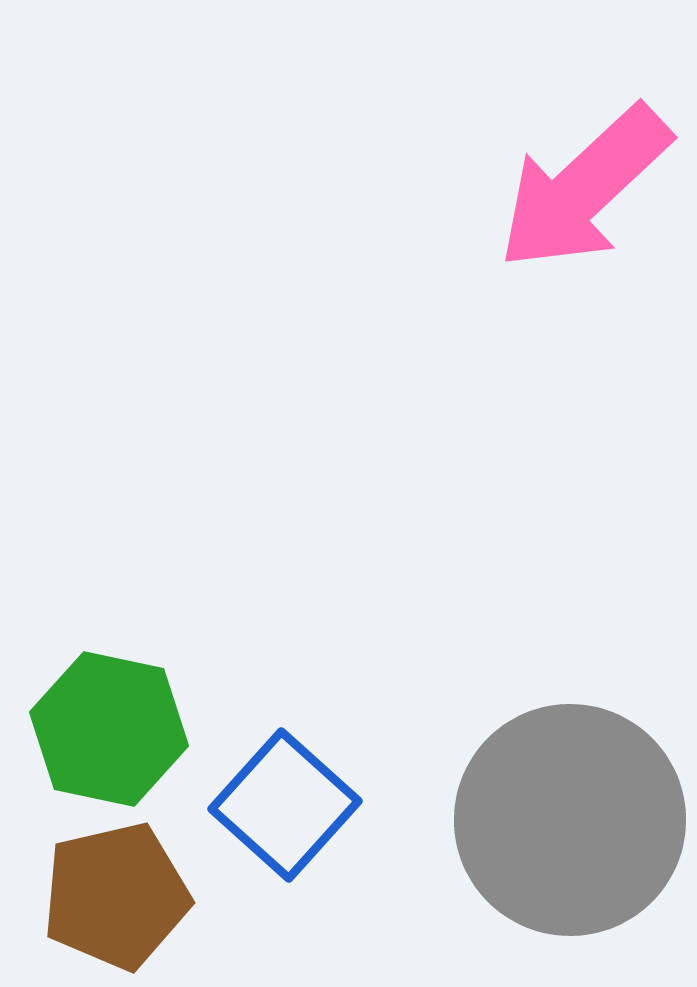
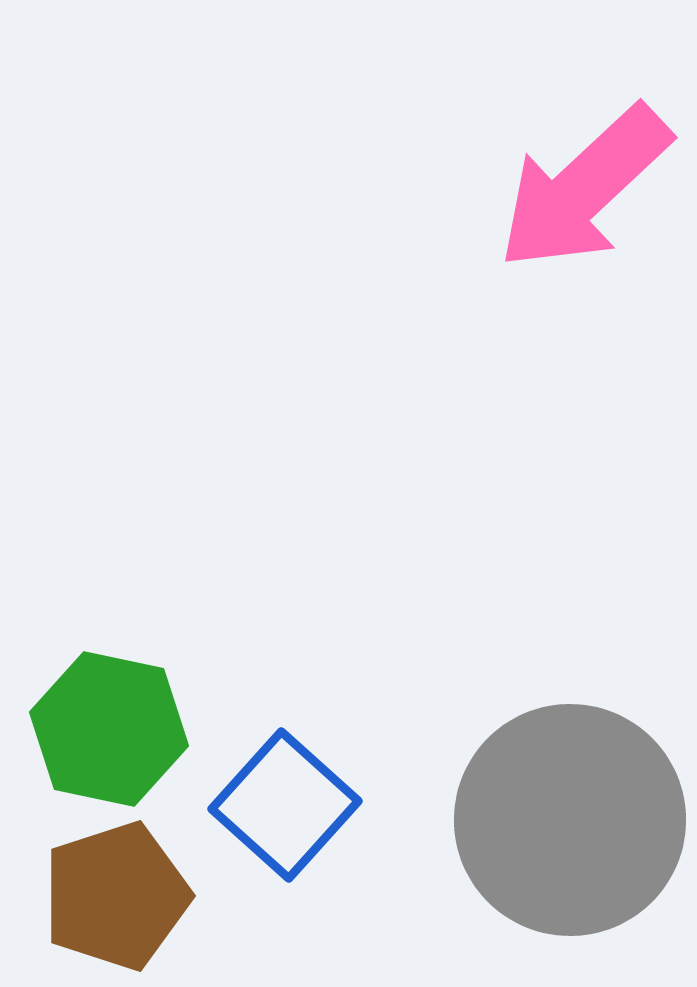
brown pentagon: rotated 5 degrees counterclockwise
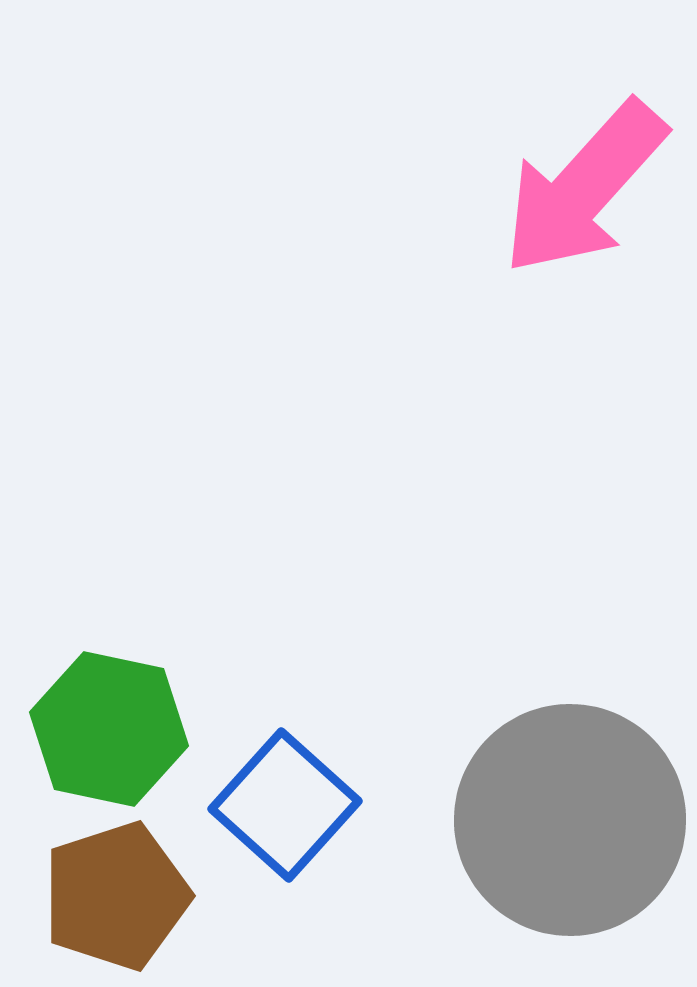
pink arrow: rotated 5 degrees counterclockwise
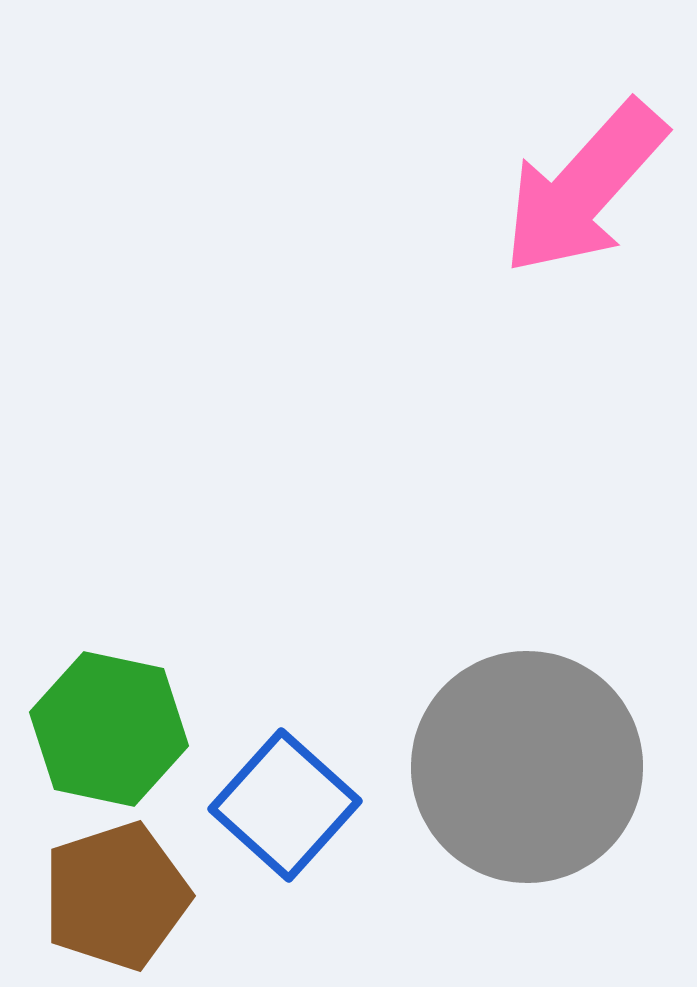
gray circle: moved 43 px left, 53 px up
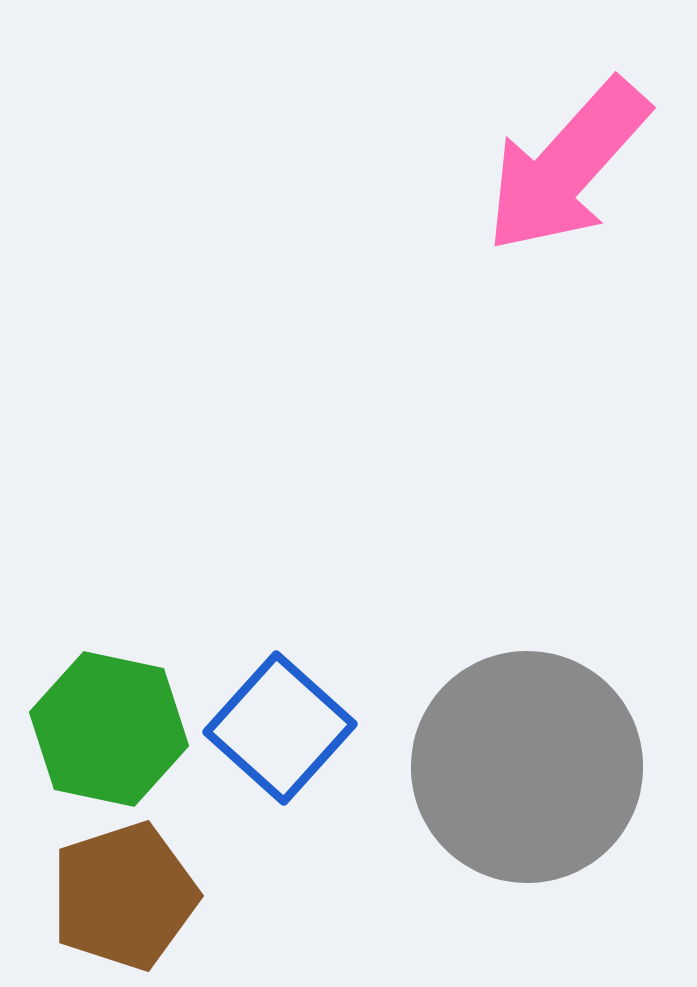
pink arrow: moved 17 px left, 22 px up
blue square: moved 5 px left, 77 px up
brown pentagon: moved 8 px right
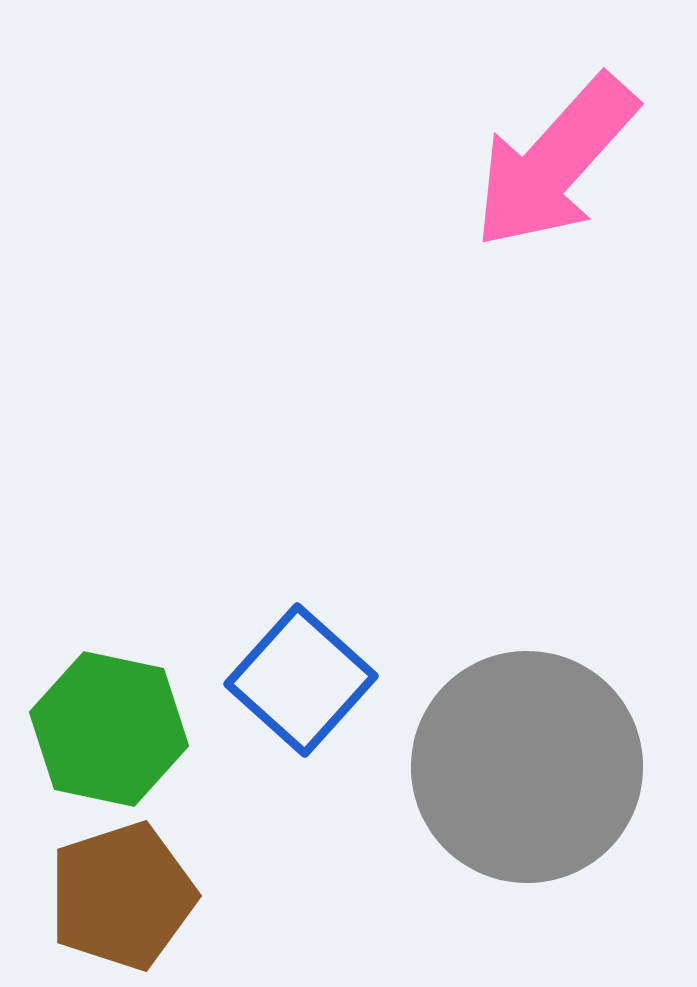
pink arrow: moved 12 px left, 4 px up
blue square: moved 21 px right, 48 px up
brown pentagon: moved 2 px left
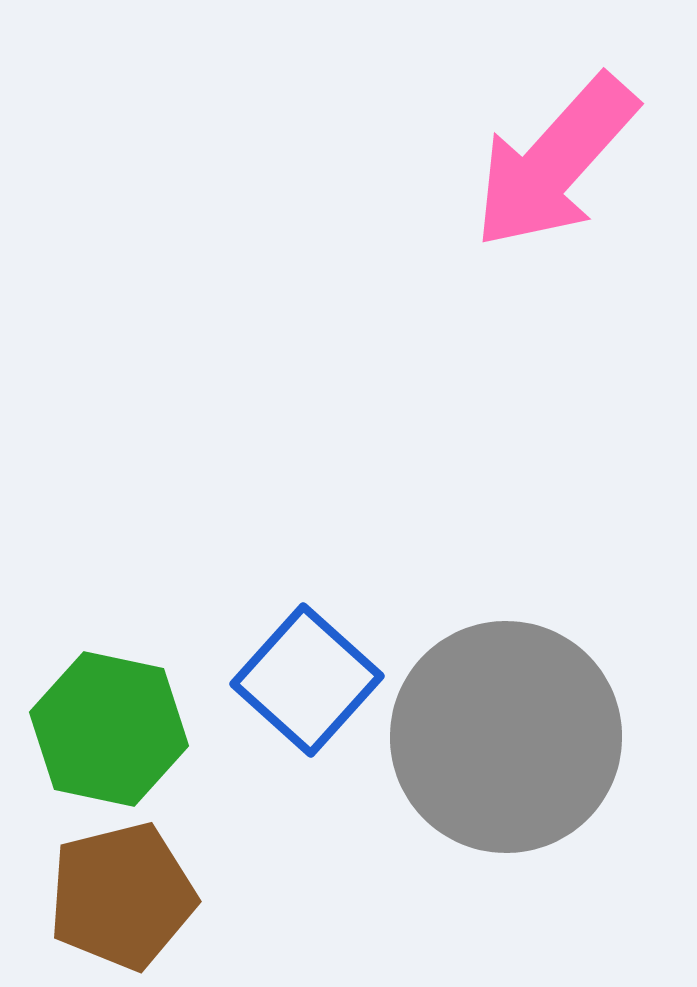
blue square: moved 6 px right
gray circle: moved 21 px left, 30 px up
brown pentagon: rotated 4 degrees clockwise
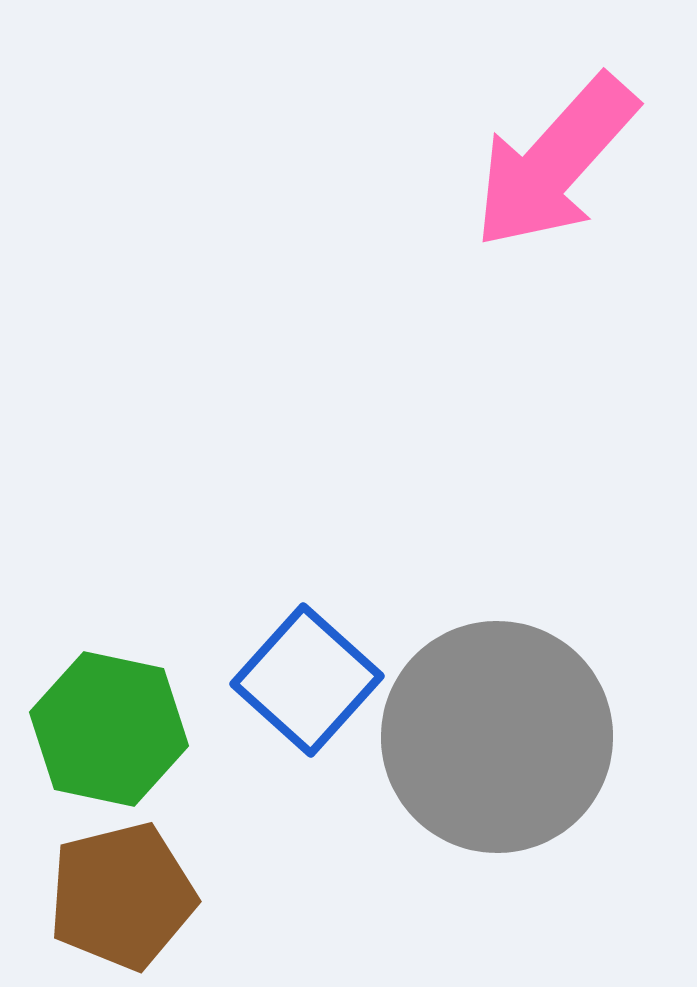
gray circle: moved 9 px left
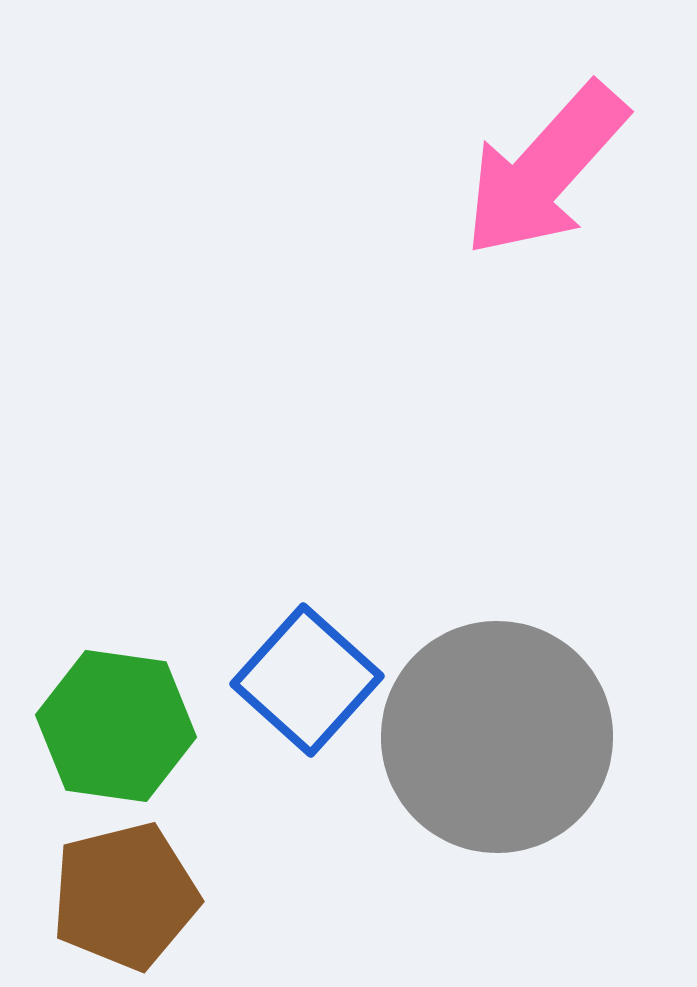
pink arrow: moved 10 px left, 8 px down
green hexagon: moved 7 px right, 3 px up; rotated 4 degrees counterclockwise
brown pentagon: moved 3 px right
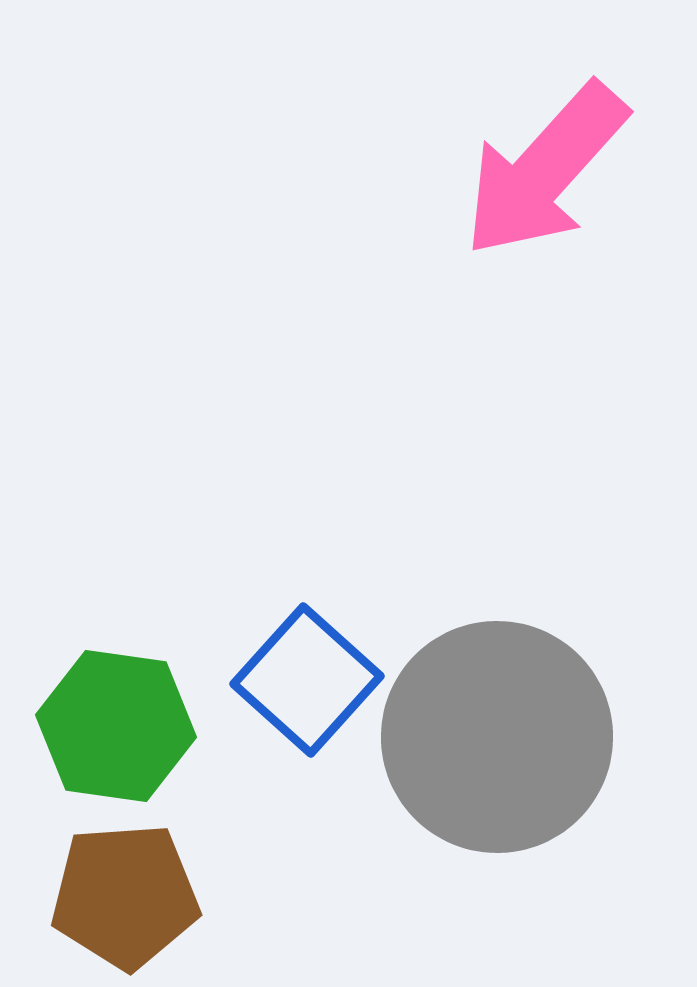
brown pentagon: rotated 10 degrees clockwise
